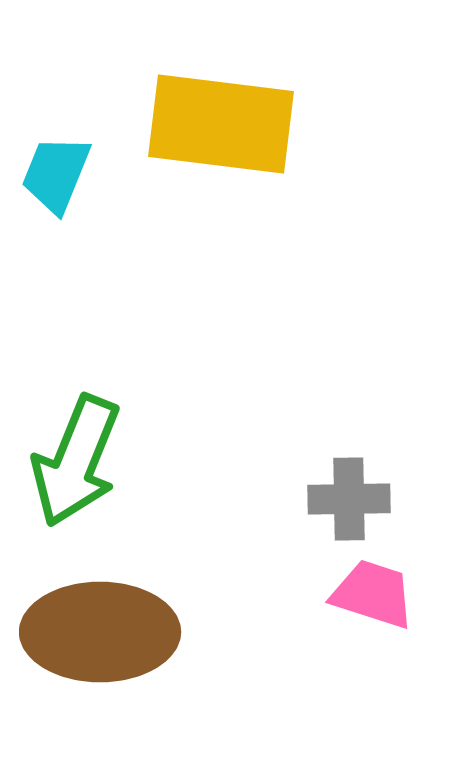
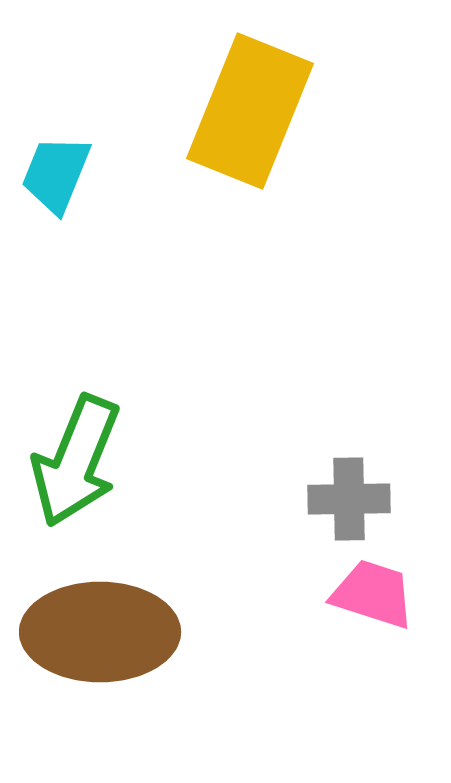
yellow rectangle: moved 29 px right, 13 px up; rotated 75 degrees counterclockwise
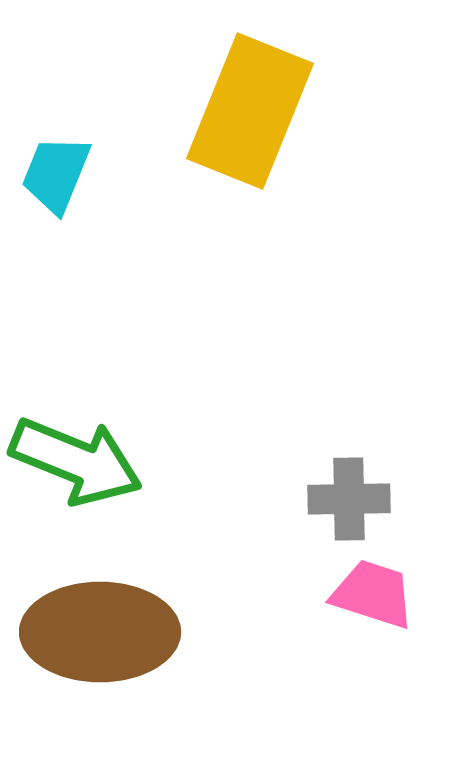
green arrow: rotated 90 degrees counterclockwise
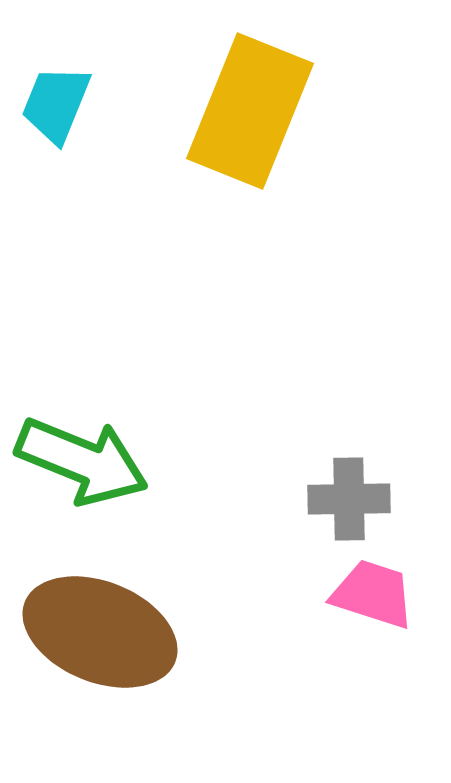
cyan trapezoid: moved 70 px up
green arrow: moved 6 px right
brown ellipse: rotated 22 degrees clockwise
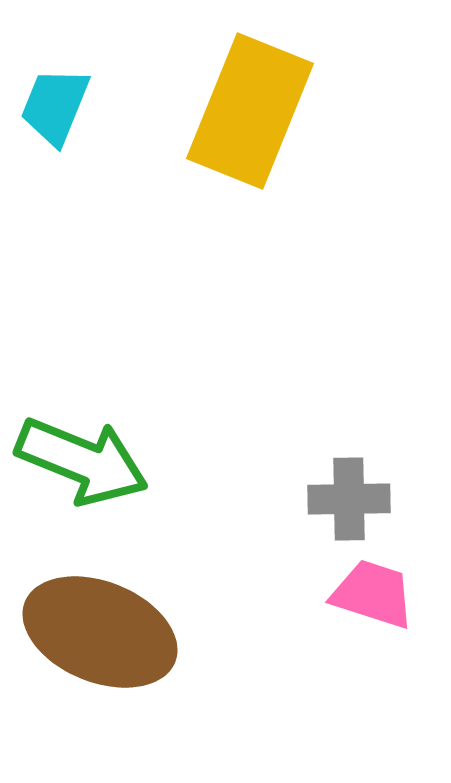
cyan trapezoid: moved 1 px left, 2 px down
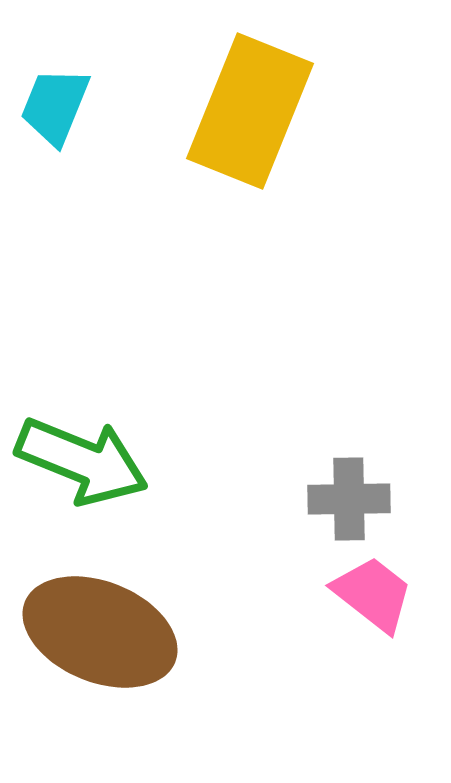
pink trapezoid: rotated 20 degrees clockwise
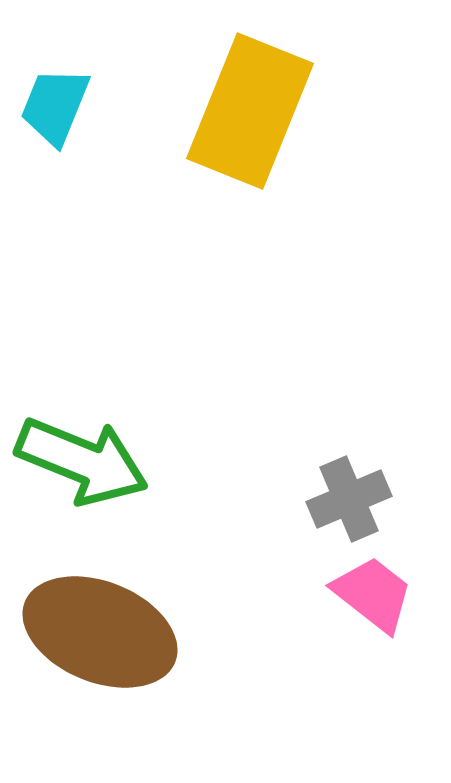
gray cross: rotated 22 degrees counterclockwise
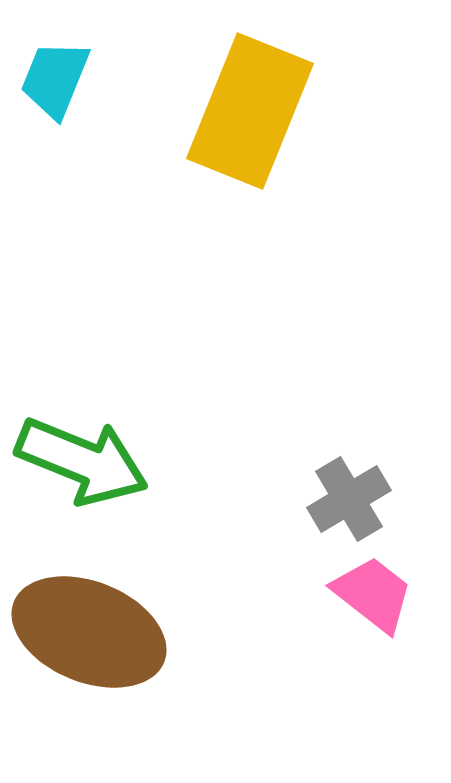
cyan trapezoid: moved 27 px up
gray cross: rotated 8 degrees counterclockwise
brown ellipse: moved 11 px left
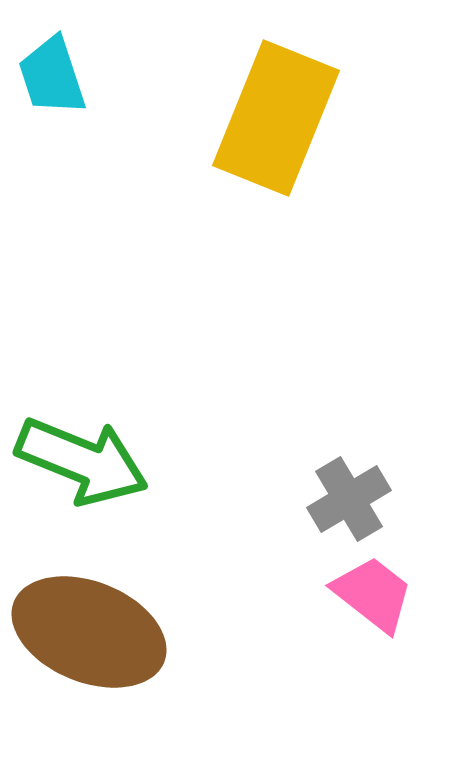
cyan trapezoid: moved 3 px left, 3 px up; rotated 40 degrees counterclockwise
yellow rectangle: moved 26 px right, 7 px down
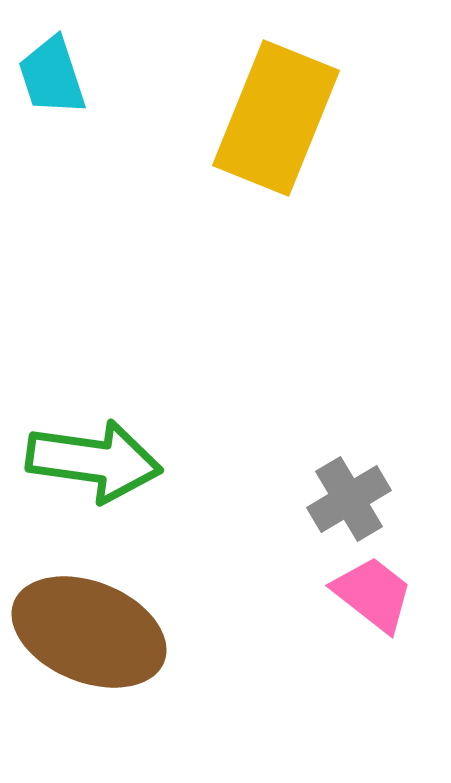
green arrow: moved 12 px right; rotated 14 degrees counterclockwise
